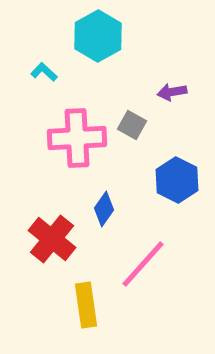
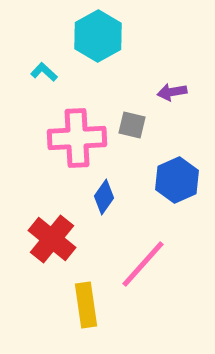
gray square: rotated 16 degrees counterclockwise
blue hexagon: rotated 9 degrees clockwise
blue diamond: moved 12 px up
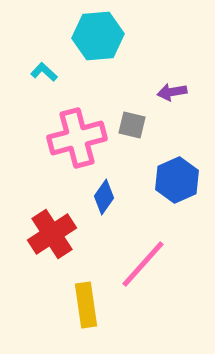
cyan hexagon: rotated 24 degrees clockwise
pink cross: rotated 12 degrees counterclockwise
red cross: moved 5 px up; rotated 18 degrees clockwise
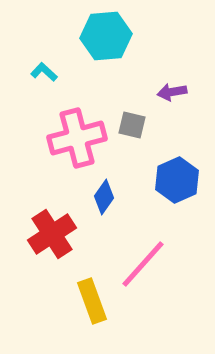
cyan hexagon: moved 8 px right
yellow rectangle: moved 6 px right, 4 px up; rotated 12 degrees counterclockwise
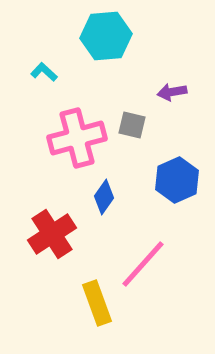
yellow rectangle: moved 5 px right, 2 px down
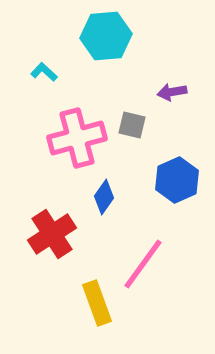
pink line: rotated 6 degrees counterclockwise
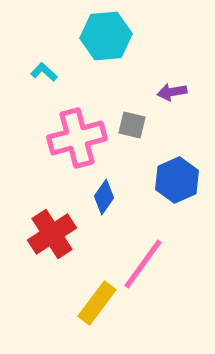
yellow rectangle: rotated 57 degrees clockwise
